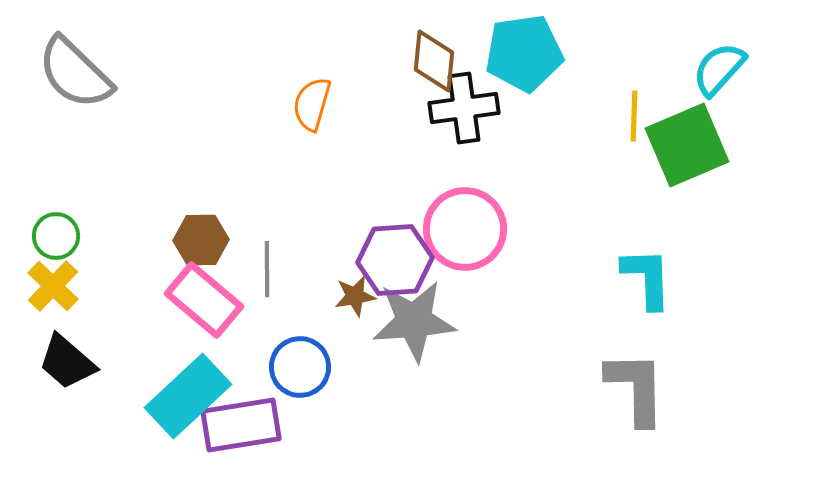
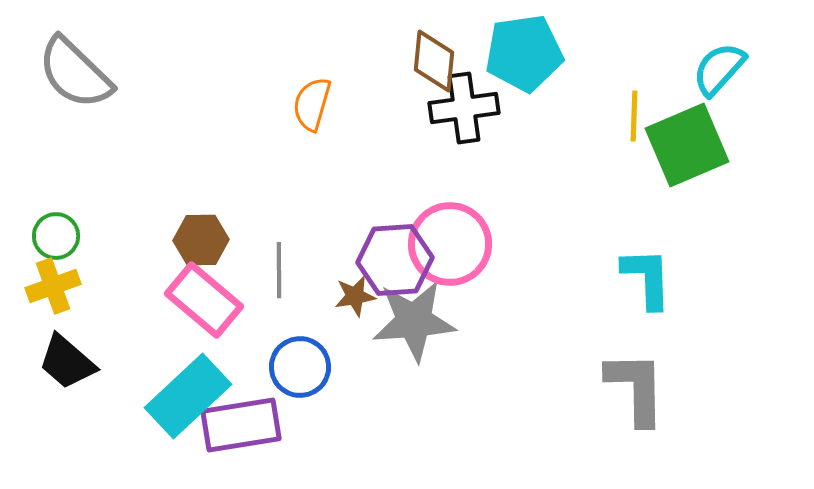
pink circle: moved 15 px left, 15 px down
gray line: moved 12 px right, 1 px down
yellow cross: rotated 26 degrees clockwise
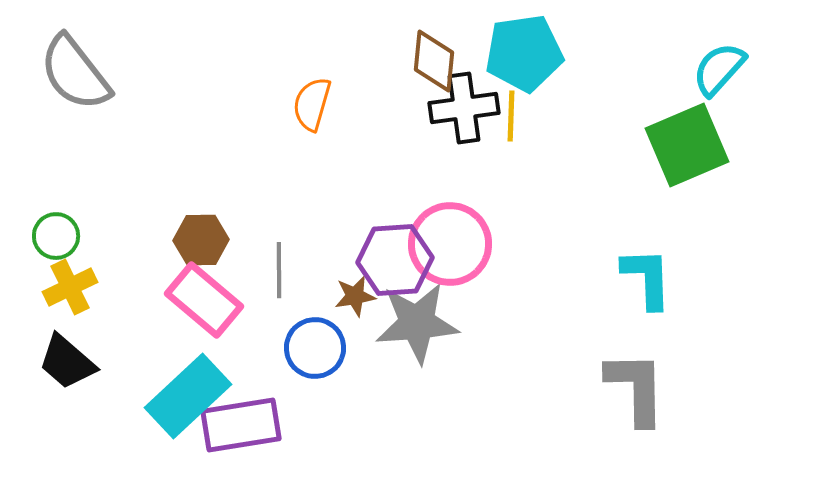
gray semicircle: rotated 8 degrees clockwise
yellow line: moved 123 px left
yellow cross: moved 17 px right, 1 px down; rotated 6 degrees counterclockwise
gray star: moved 3 px right, 2 px down
blue circle: moved 15 px right, 19 px up
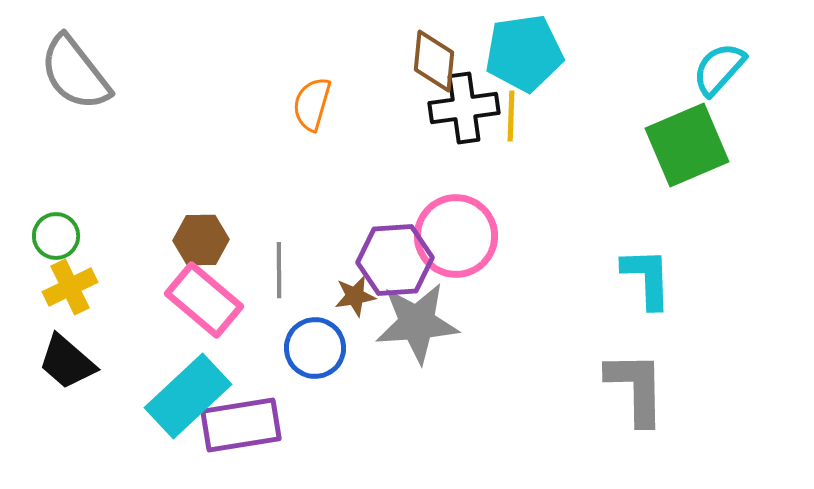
pink circle: moved 6 px right, 8 px up
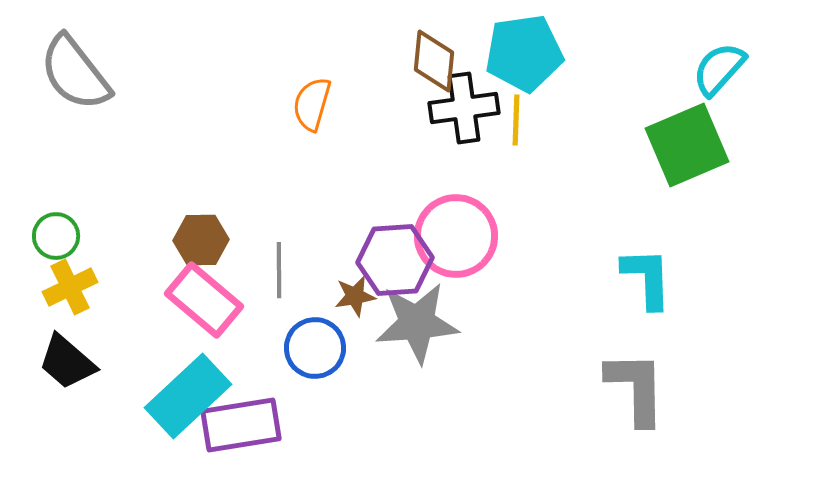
yellow line: moved 5 px right, 4 px down
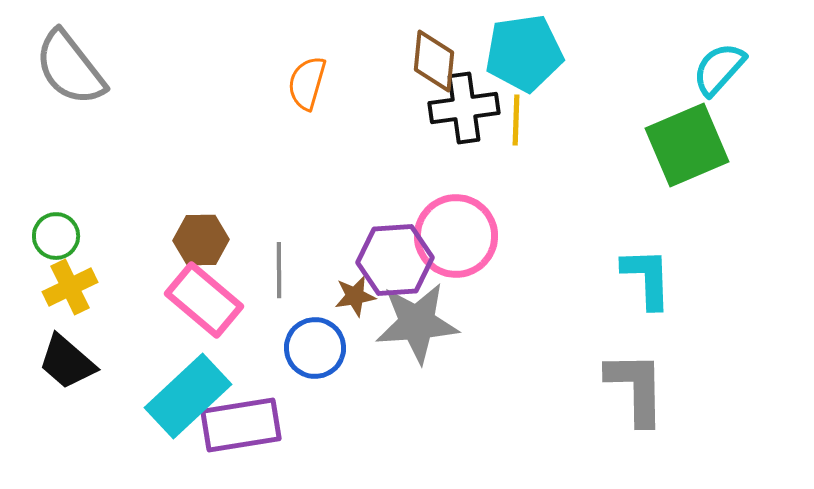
gray semicircle: moved 5 px left, 5 px up
orange semicircle: moved 5 px left, 21 px up
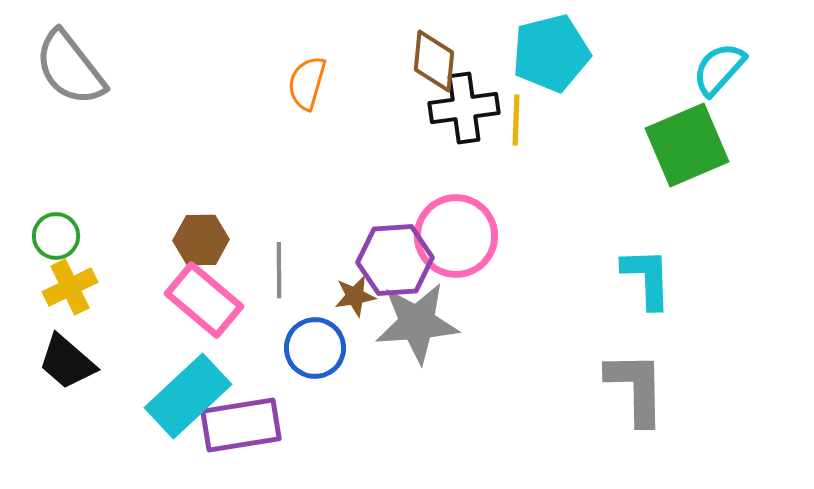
cyan pentagon: moved 27 px right; rotated 6 degrees counterclockwise
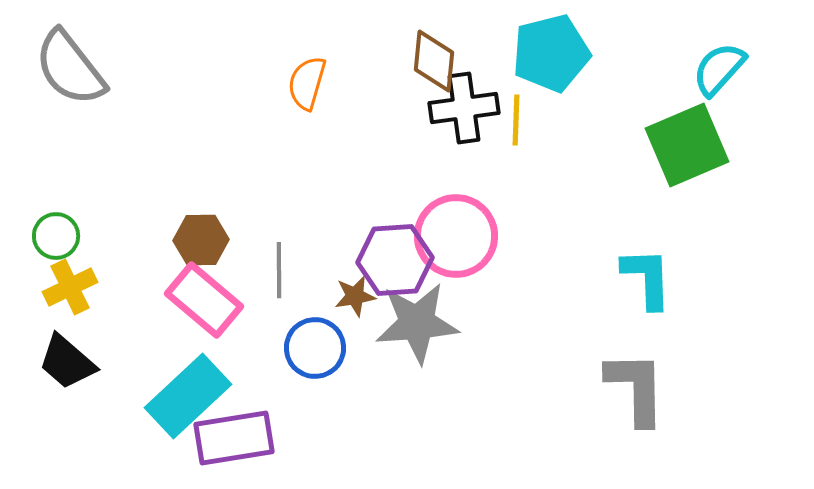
purple rectangle: moved 7 px left, 13 px down
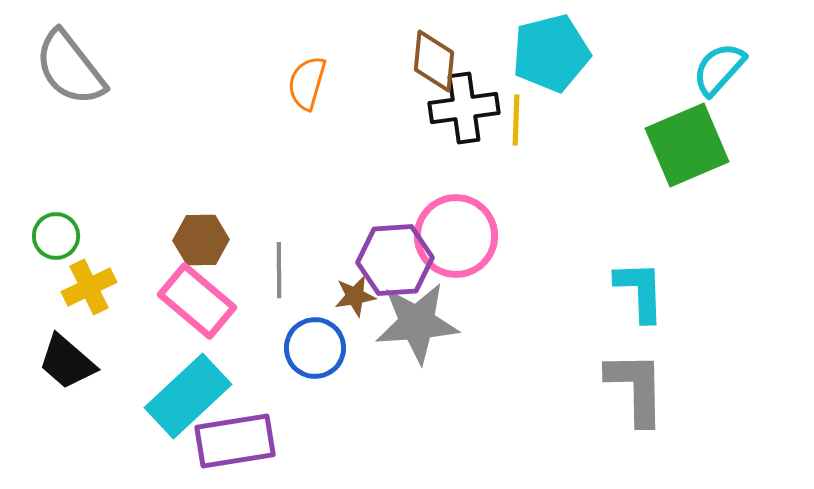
cyan L-shape: moved 7 px left, 13 px down
yellow cross: moved 19 px right
pink rectangle: moved 7 px left, 1 px down
purple rectangle: moved 1 px right, 3 px down
